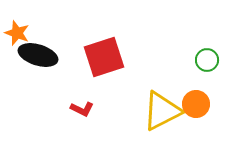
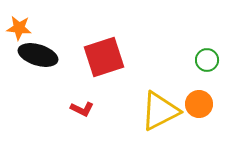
orange star: moved 2 px right, 5 px up; rotated 15 degrees counterclockwise
orange circle: moved 3 px right
yellow triangle: moved 2 px left
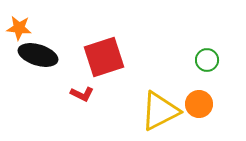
red L-shape: moved 15 px up
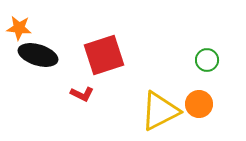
red square: moved 2 px up
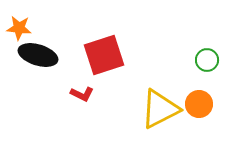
yellow triangle: moved 2 px up
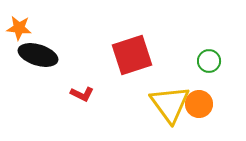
red square: moved 28 px right
green circle: moved 2 px right, 1 px down
yellow triangle: moved 10 px right, 5 px up; rotated 39 degrees counterclockwise
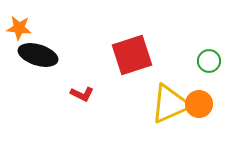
yellow triangle: rotated 42 degrees clockwise
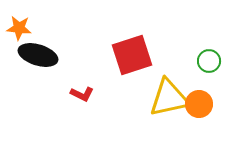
yellow triangle: moved 1 px left, 6 px up; rotated 12 degrees clockwise
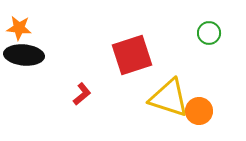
black ellipse: moved 14 px left; rotated 12 degrees counterclockwise
green circle: moved 28 px up
red L-shape: rotated 65 degrees counterclockwise
yellow triangle: rotated 30 degrees clockwise
orange circle: moved 7 px down
